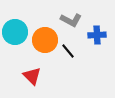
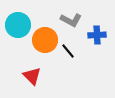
cyan circle: moved 3 px right, 7 px up
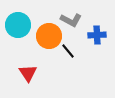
orange circle: moved 4 px right, 4 px up
red triangle: moved 4 px left, 3 px up; rotated 12 degrees clockwise
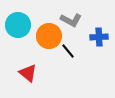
blue cross: moved 2 px right, 2 px down
red triangle: rotated 18 degrees counterclockwise
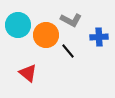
orange circle: moved 3 px left, 1 px up
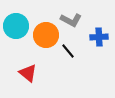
cyan circle: moved 2 px left, 1 px down
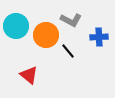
red triangle: moved 1 px right, 2 px down
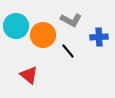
orange circle: moved 3 px left
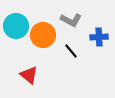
black line: moved 3 px right
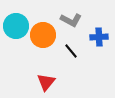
red triangle: moved 17 px right, 7 px down; rotated 30 degrees clockwise
